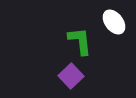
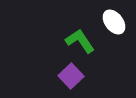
green L-shape: rotated 28 degrees counterclockwise
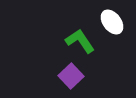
white ellipse: moved 2 px left
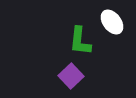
green L-shape: rotated 140 degrees counterclockwise
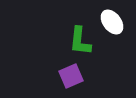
purple square: rotated 20 degrees clockwise
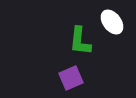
purple square: moved 2 px down
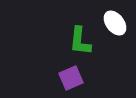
white ellipse: moved 3 px right, 1 px down
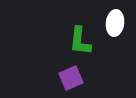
white ellipse: rotated 45 degrees clockwise
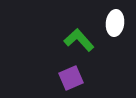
green L-shape: moved 1 px left, 1 px up; rotated 132 degrees clockwise
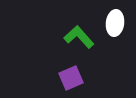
green L-shape: moved 3 px up
